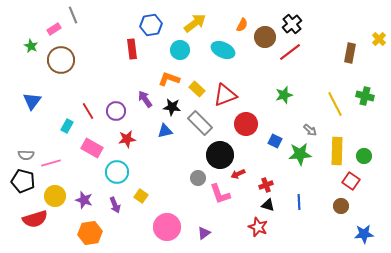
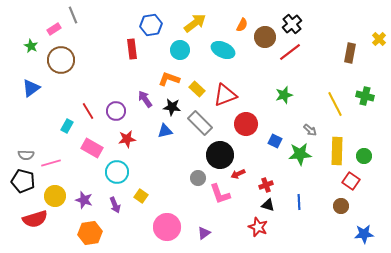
blue triangle at (32, 101): moved 1 px left, 13 px up; rotated 18 degrees clockwise
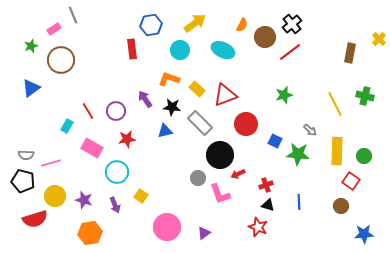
green star at (31, 46): rotated 24 degrees clockwise
green star at (300, 154): moved 2 px left; rotated 10 degrees clockwise
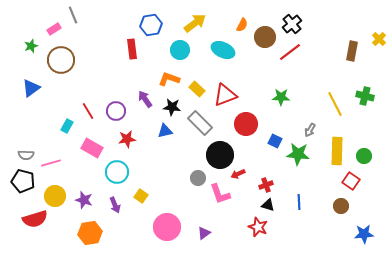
brown rectangle at (350, 53): moved 2 px right, 2 px up
green star at (284, 95): moved 3 px left, 2 px down; rotated 18 degrees clockwise
gray arrow at (310, 130): rotated 80 degrees clockwise
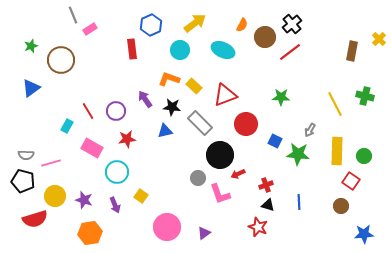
blue hexagon at (151, 25): rotated 15 degrees counterclockwise
pink rectangle at (54, 29): moved 36 px right
yellow rectangle at (197, 89): moved 3 px left, 3 px up
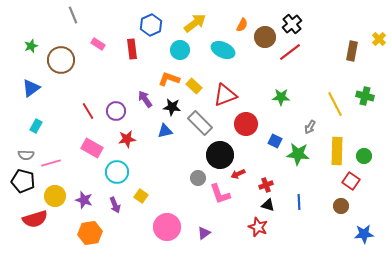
pink rectangle at (90, 29): moved 8 px right, 15 px down; rotated 64 degrees clockwise
cyan rectangle at (67, 126): moved 31 px left
gray arrow at (310, 130): moved 3 px up
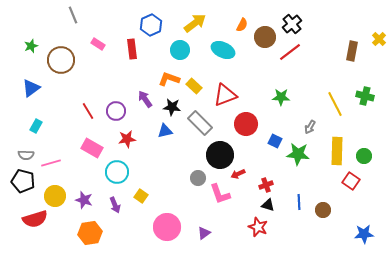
brown circle at (341, 206): moved 18 px left, 4 px down
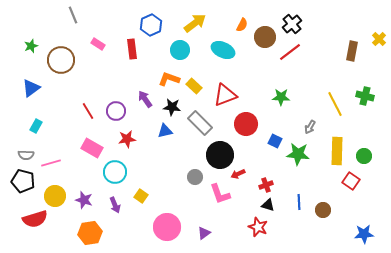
cyan circle at (117, 172): moved 2 px left
gray circle at (198, 178): moved 3 px left, 1 px up
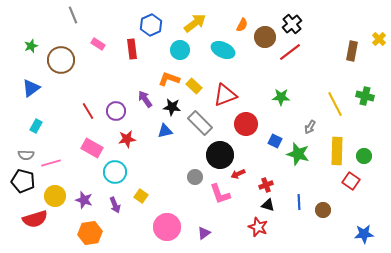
green star at (298, 154): rotated 10 degrees clockwise
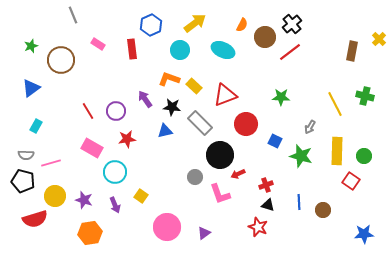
green star at (298, 154): moved 3 px right, 2 px down
